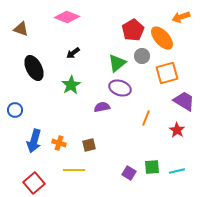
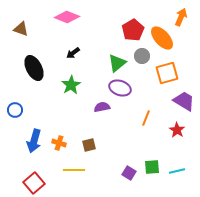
orange arrow: rotated 132 degrees clockwise
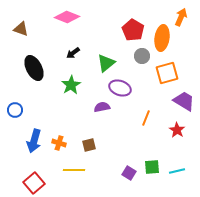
red pentagon: rotated 10 degrees counterclockwise
orange ellipse: rotated 50 degrees clockwise
green triangle: moved 11 px left
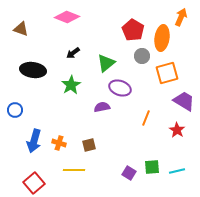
black ellipse: moved 1 px left, 2 px down; rotated 55 degrees counterclockwise
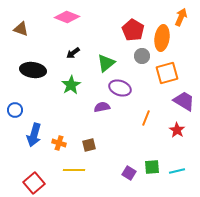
blue arrow: moved 6 px up
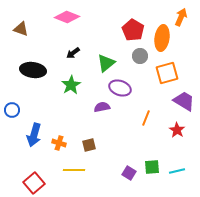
gray circle: moved 2 px left
blue circle: moved 3 px left
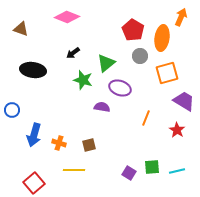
green star: moved 12 px right, 5 px up; rotated 24 degrees counterclockwise
purple semicircle: rotated 21 degrees clockwise
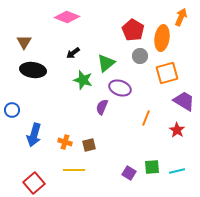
brown triangle: moved 3 px right, 13 px down; rotated 42 degrees clockwise
purple semicircle: rotated 77 degrees counterclockwise
orange cross: moved 6 px right, 1 px up
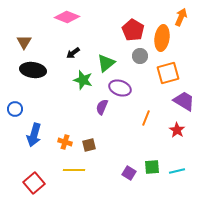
orange square: moved 1 px right
blue circle: moved 3 px right, 1 px up
